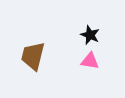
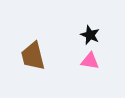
brown trapezoid: rotated 28 degrees counterclockwise
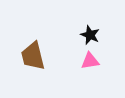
pink triangle: rotated 18 degrees counterclockwise
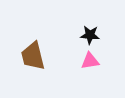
black star: rotated 18 degrees counterclockwise
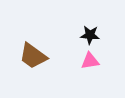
brown trapezoid: rotated 40 degrees counterclockwise
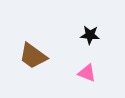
pink triangle: moved 3 px left, 12 px down; rotated 30 degrees clockwise
